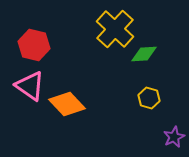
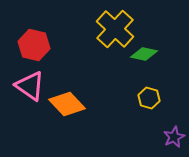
green diamond: rotated 16 degrees clockwise
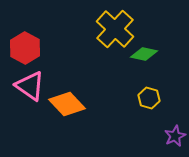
red hexagon: moved 9 px left, 3 px down; rotated 16 degrees clockwise
purple star: moved 1 px right, 1 px up
